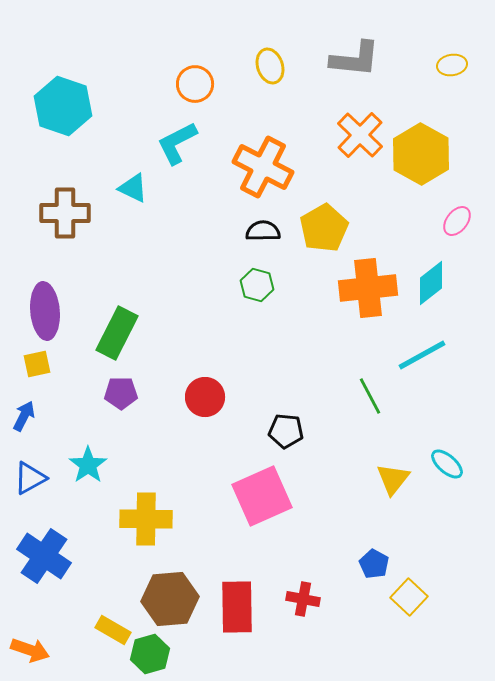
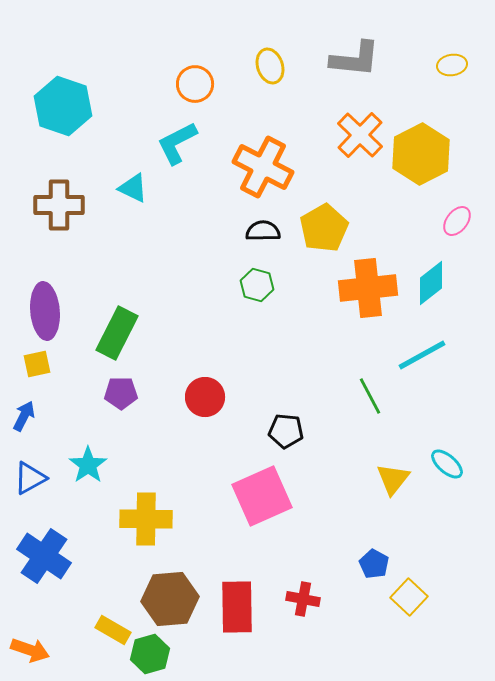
yellow hexagon at (421, 154): rotated 4 degrees clockwise
brown cross at (65, 213): moved 6 px left, 8 px up
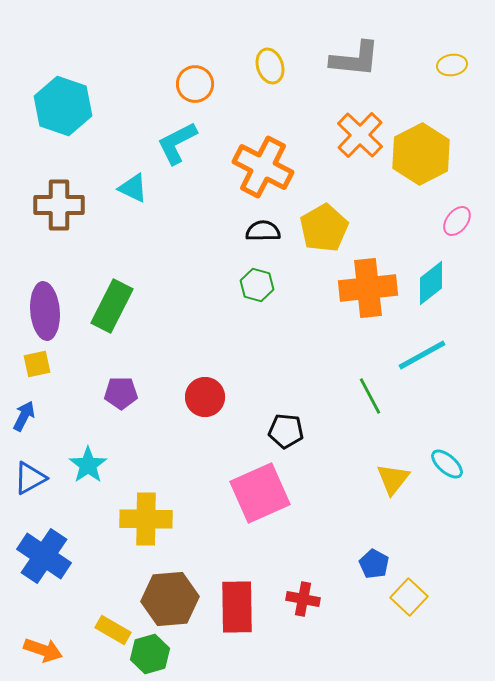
green rectangle at (117, 333): moved 5 px left, 27 px up
pink square at (262, 496): moved 2 px left, 3 px up
orange arrow at (30, 650): moved 13 px right
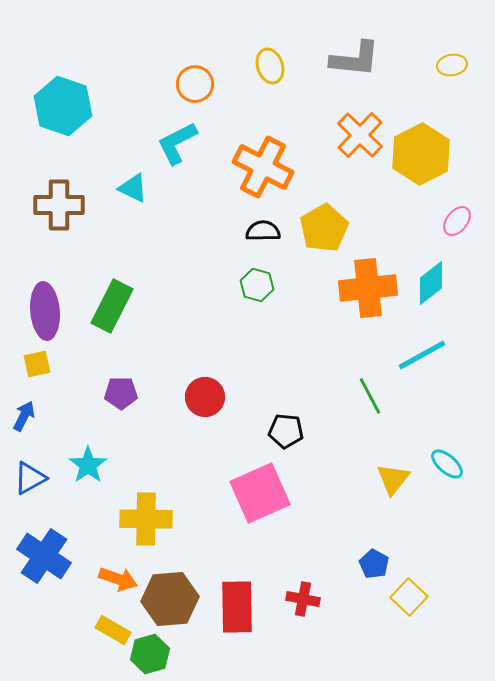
orange arrow at (43, 650): moved 75 px right, 71 px up
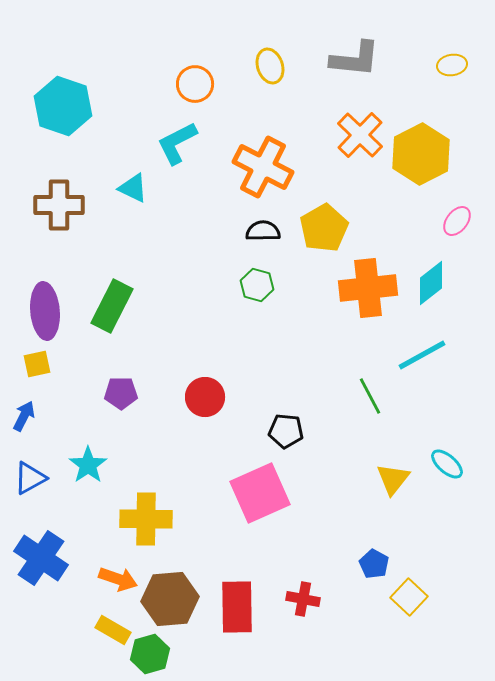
blue cross at (44, 556): moved 3 px left, 2 px down
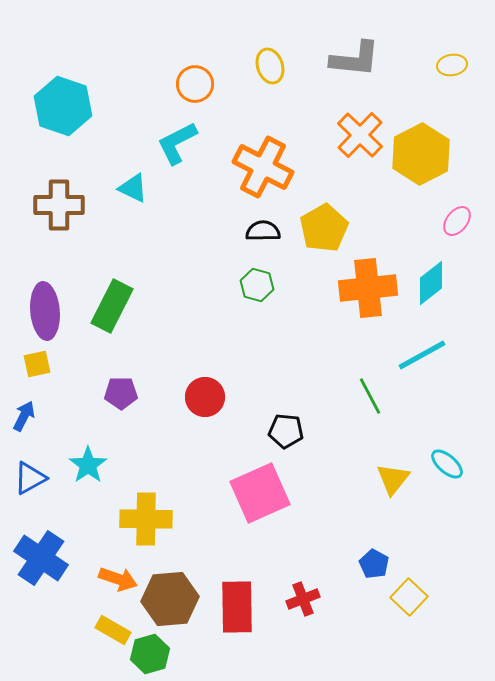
red cross at (303, 599): rotated 32 degrees counterclockwise
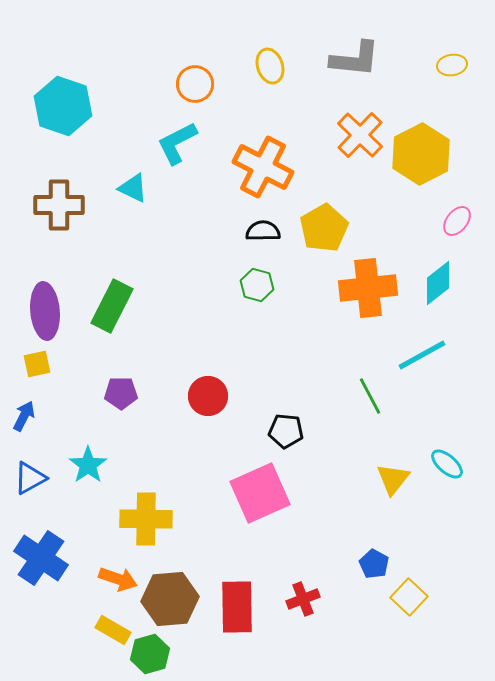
cyan diamond at (431, 283): moved 7 px right
red circle at (205, 397): moved 3 px right, 1 px up
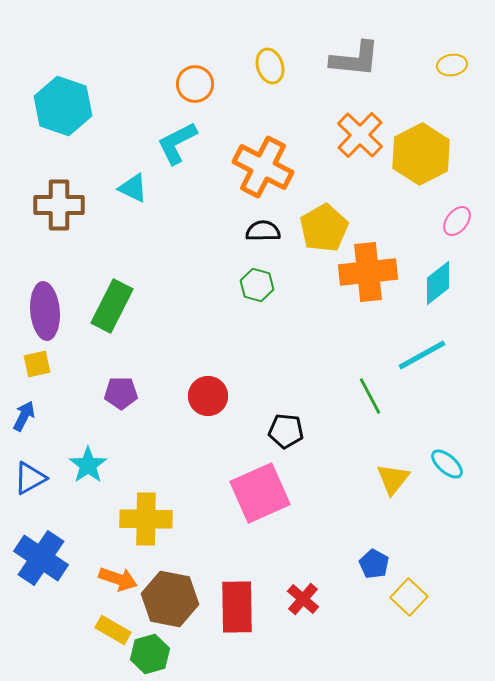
orange cross at (368, 288): moved 16 px up
brown hexagon at (170, 599): rotated 16 degrees clockwise
red cross at (303, 599): rotated 28 degrees counterclockwise
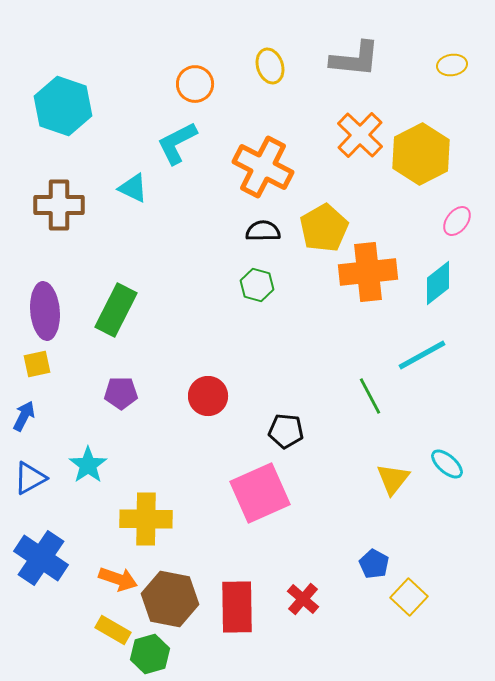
green rectangle at (112, 306): moved 4 px right, 4 px down
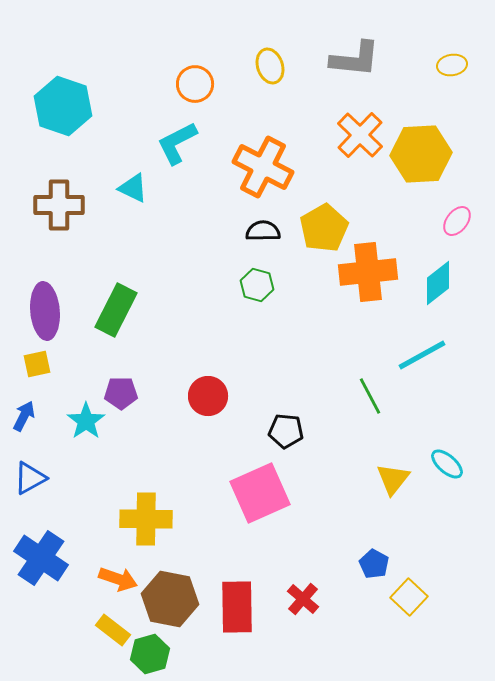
yellow hexagon at (421, 154): rotated 24 degrees clockwise
cyan star at (88, 465): moved 2 px left, 44 px up
yellow rectangle at (113, 630): rotated 8 degrees clockwise
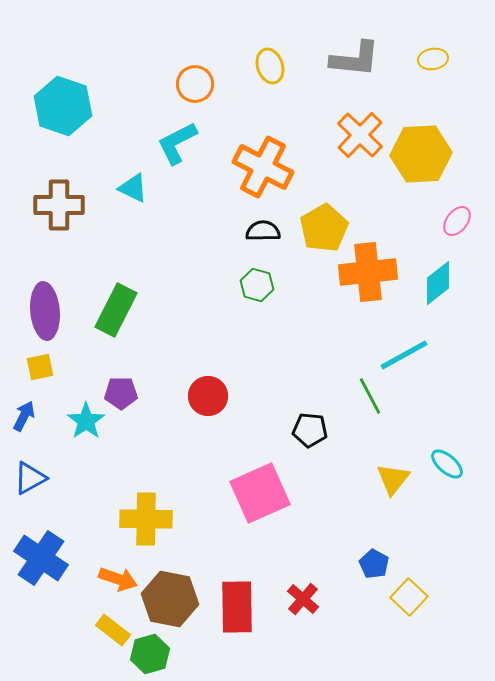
yellow ellipse at (452, 65): moved 19 px left, 6 px up
cyan line at (422, 355): moved 18 px left
yellow square at (37, 364): moved 3 px right, 3 px down
black pentagon at (286, 431): moved 24 px right, 1 px up
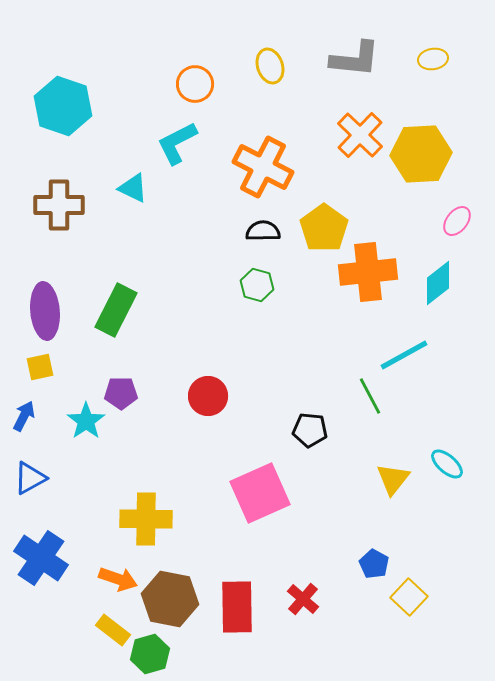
yellow pentagon at (324, 228): rotated 6 degrees counterclockwise
